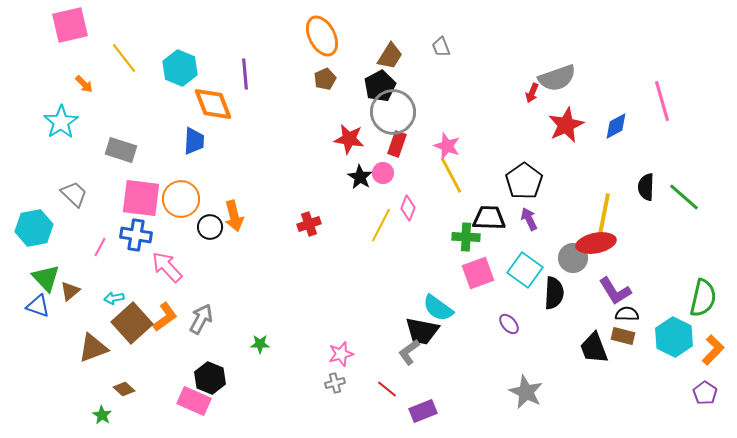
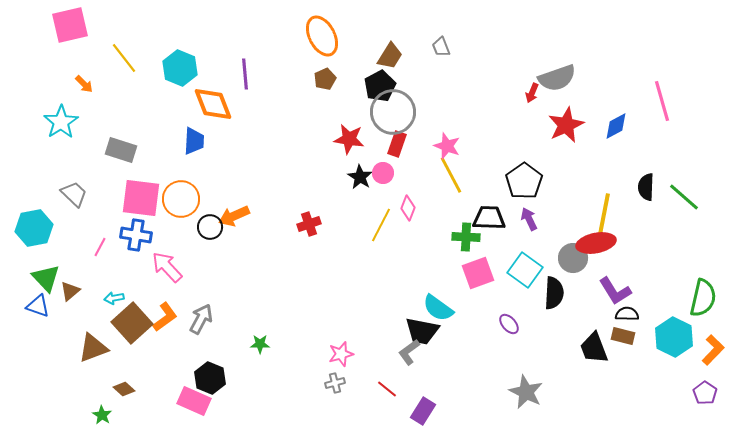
orange arrow at (234, 216): rotated 80 degrees clockwise
purple rectangle at (423, 411): rotated 36 degrees counterclockwise
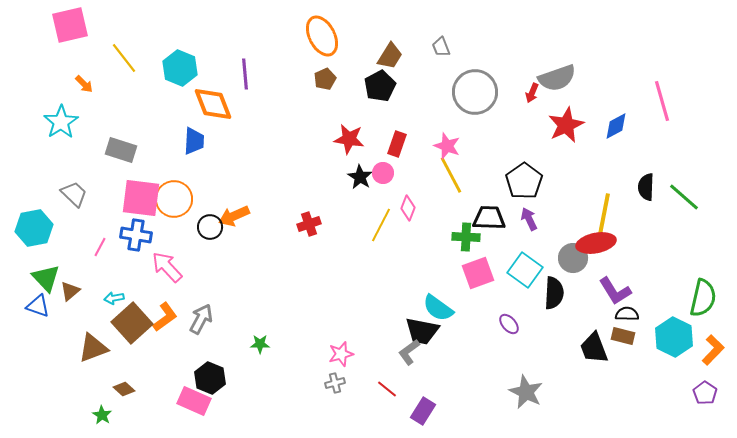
gray circle at (393, 112): moved 82 px right, 20 px up
orange circle at (181, 199): moved 7 px left
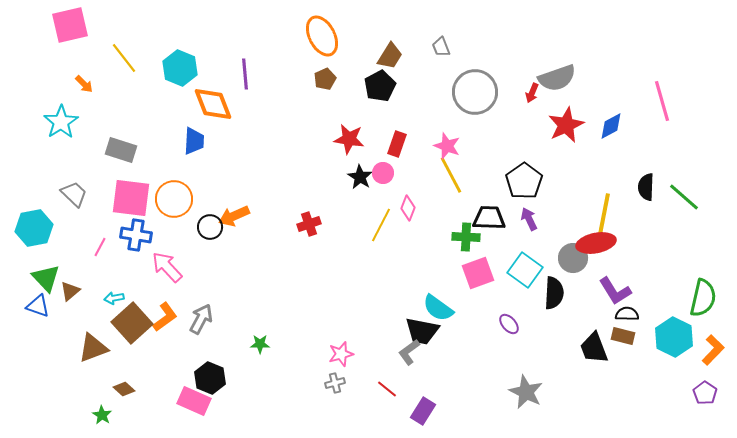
blue diamond at (616, 126): moved 5 px left
pink square at (141, 198): moved 10 px left
